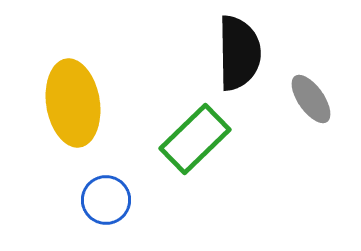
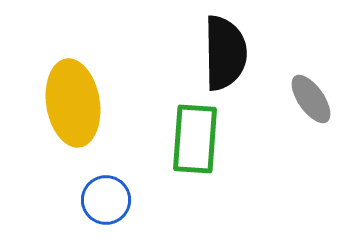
black semicircle: moved 14 px left
green rectangle: rotated 42 degrees counterclockwise
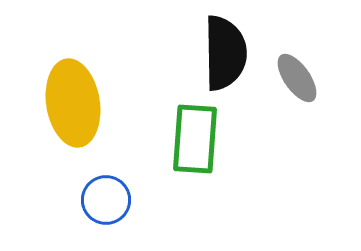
gray ellipse: moved 14 px left, 21 px up
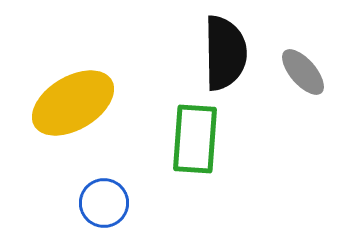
gray ellipse: moved 6 px right, 6 px up; rotated 6 degrees counterclockwise
yellow ellipse: rotated 68 degrees clockwise
blue circle: moved 2 px left, 3 px down
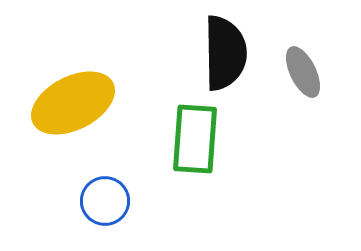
gray ellipse: rotated 15 degrees clockwise
yellow ellipse: rotated 4 degrees clockwise
blue circle: moved 1 px right, 2 px up
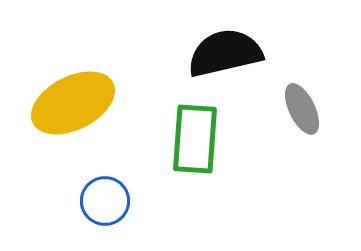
black semicircle: rotated 102 degrees counterclockwise
gray ellipse: moved 1 px left, 37 px down
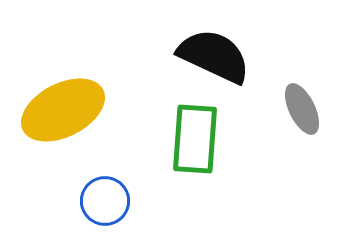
black semicircle: moved 11 px left, 3 px down; rotated 38 degrees clockwise
yellow ellipse: moved 10 px left, 7 px down
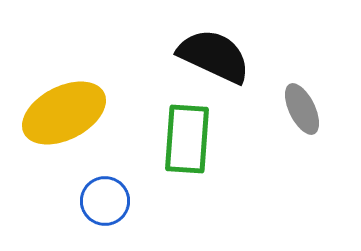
yellow ellipse: moved 1 px right, 3 px down
green rectangle: moved 8 px left
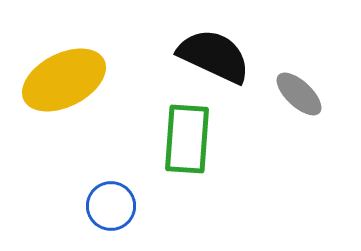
gray ellipse: moved 3 px left, 15 px up; rotated 21 degrees counterclockwise
yellow ellipse: moved 33 px up
blue circle: moved 6 px right, 5 px down
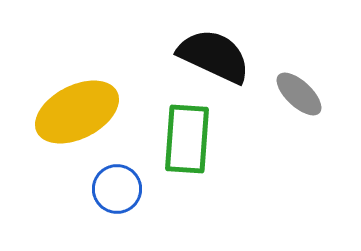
yellow ellipse: moved 13 px right, 32 px down
blue circle: moved 6 px right, 17 px up
